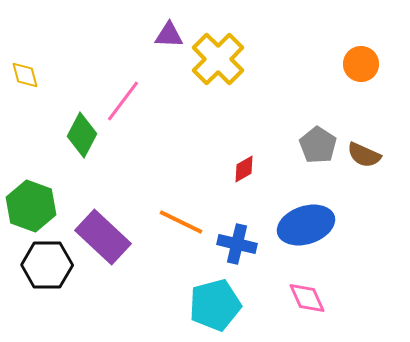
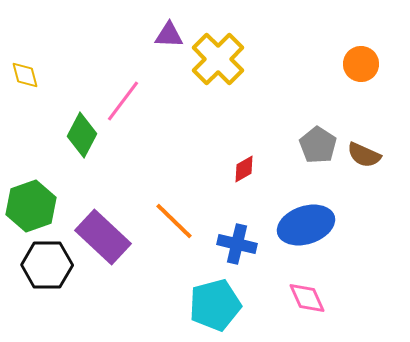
green hexagon: rotated 21 degrees clockwise
orange line: moved 7 px left, 1 px up; rotated 18 degrees clockwise
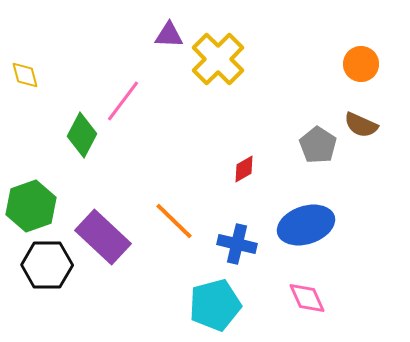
brown semicircle: moved 3 px left, 30 px up
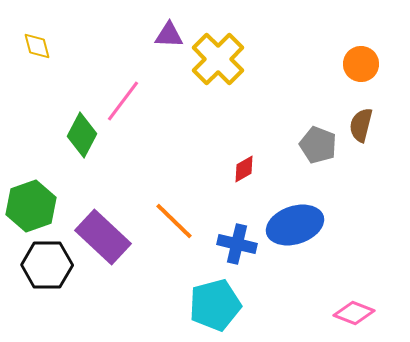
yellow diamond: moved 12 px right, 29 px up
brown semicircle: rotated 80 degrees clockwise
gray pentagon: rotated 12 degrees counterclockwise
blue ellipse: moved 11 px left
pink diamond: moved 47 px right, 15 px down; rotated 45 degrees counterclockwise
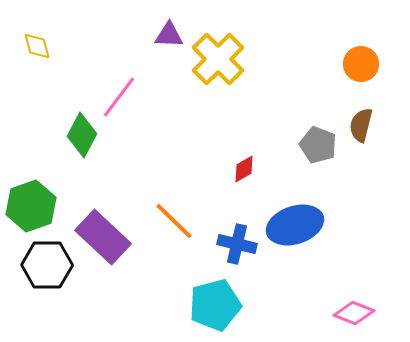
pink line: moved 4 px left, 4 px up
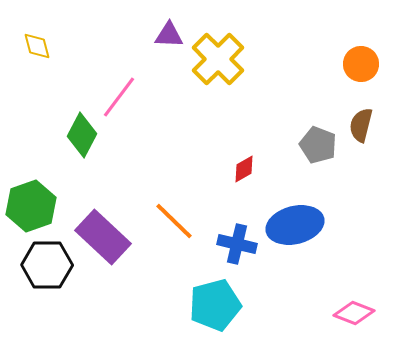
blue ellipse: rotated 4 degrees clockwise
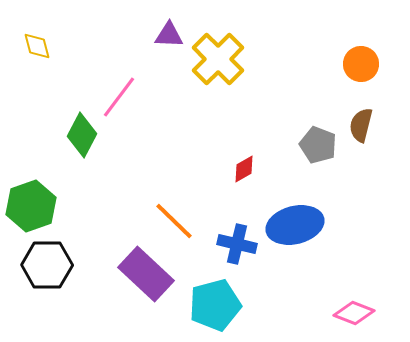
purple rectangle: moved 43 px right, 37 px down
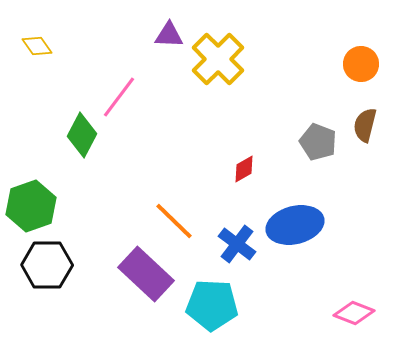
yellow diamond: rotated 20 degrees counterclockwise
brown semicircle: moved 4 px right
gray pentagon: moved 3 px up
blue cross: rotated 24 degrees clockwise
cyan pentagon: moved 3 px left; rotated 18 degrees clockwise
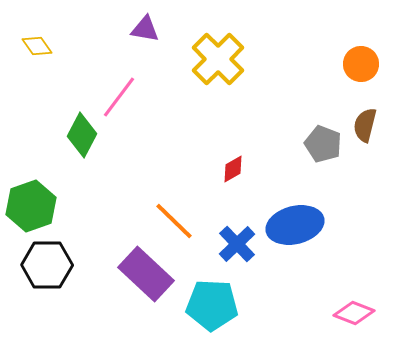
purple triangle: moved 24 px left, 6 px up; rotated 8 degrees clockwise
gray pentagon: moved 5 px right, 2 px down
red diamond: moved 11 px left
blue cross: rotated 9 degrees clockwise
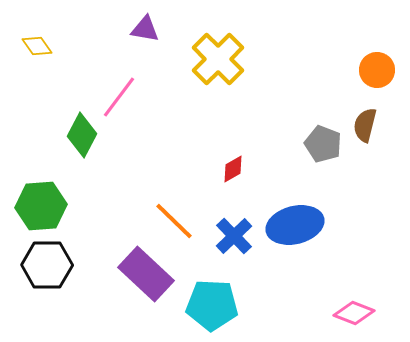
orange circle: moved 16 px right, 6 px down
green hexagon: moved 10 px right; rotated 15 degrees clockwise
blue cross: moved 3 px left, 8 px up
